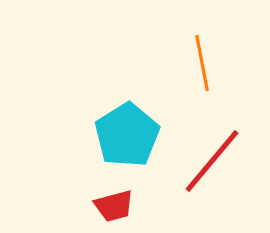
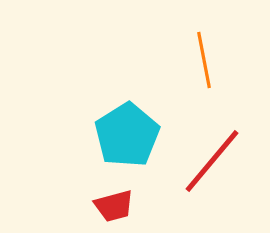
orange line: moved 2 px right, 3 px up
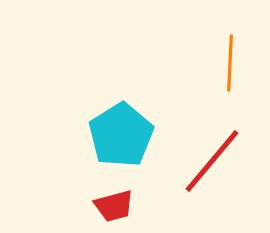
orange line: moved 26 px right, 3 px down; rotated 14 degrees clockwise
cyan pentagon: moved 6 px left
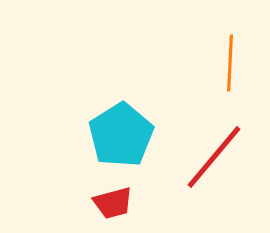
red line: moved 2 px right, 4 px up
red trapezoid: moved 1 px left, 3 px up
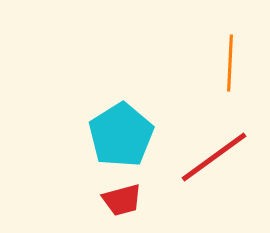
red line: rotated 14 degrees clockwise
red trapezoid: moved 9 px right, 3 px up
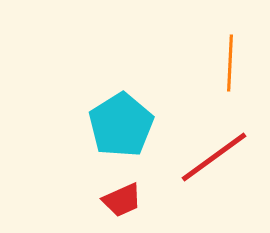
cyan pentagon: moved 10 px up
red trapezoid: rotated 9 degrees counterclockwise
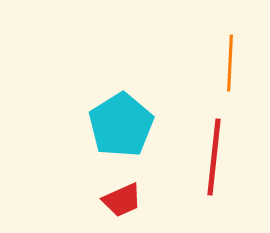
red line: rotated 48 degrees counterclockwise
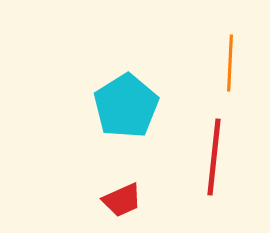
cyan pentagon: moved 5 px right, 19 px up
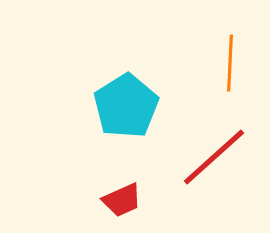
red line: rotated 42 degrees clockwise
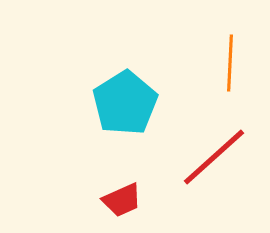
cyan pentagon: moved 1 px left, 3 px up
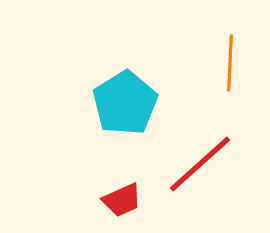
red line: moved 14 px left, 7 px down
